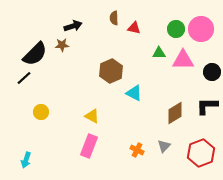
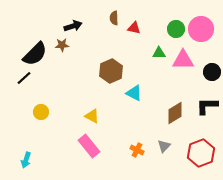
pink rectangle: rotated 60 degrees counterclockwise
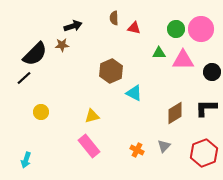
black L-shape: moved 1 px left, 2 px down
yellow triangle: rotated 42 degrees counterclockwise
red hexagon: moved 3 px right
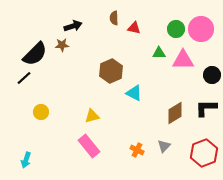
black circle: moved 3 px down
